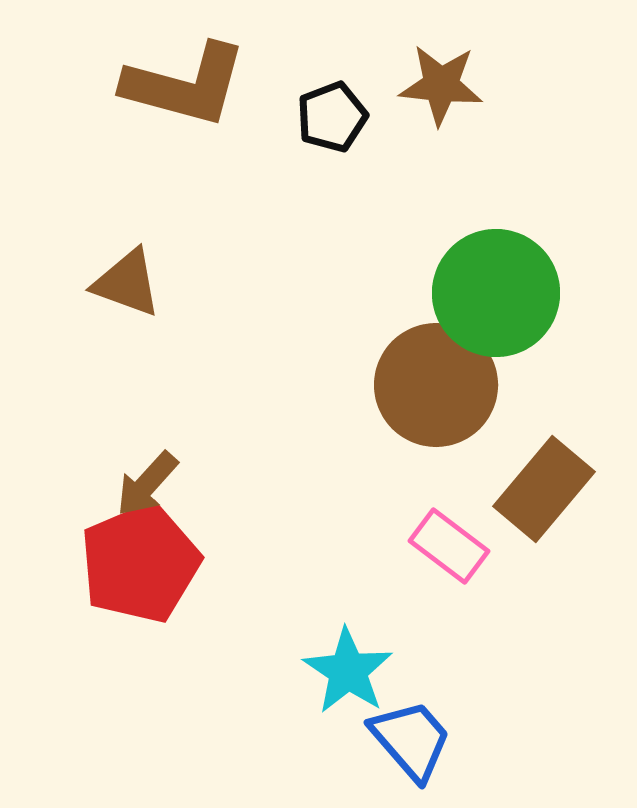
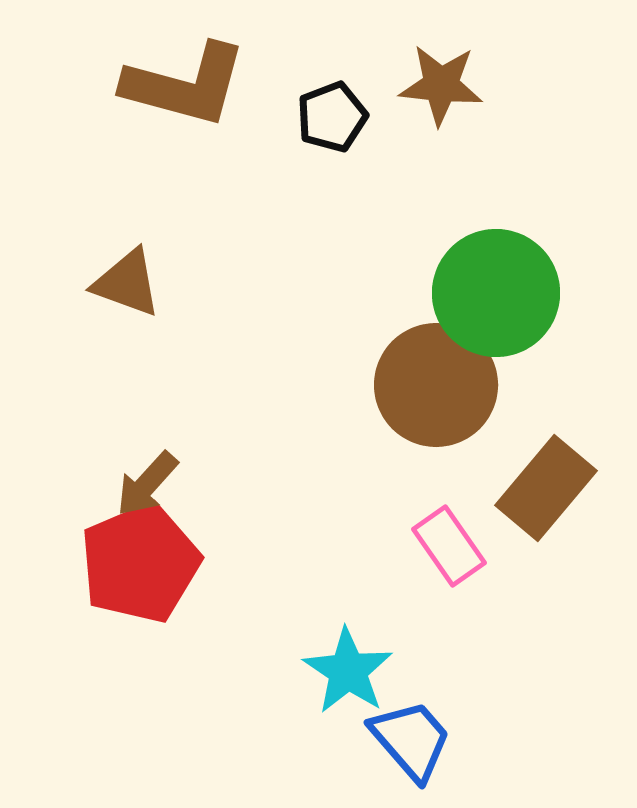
brown rectangle: moved 2 px right, 1 px up
pink rectangle: rotated 18 degrees clockwise
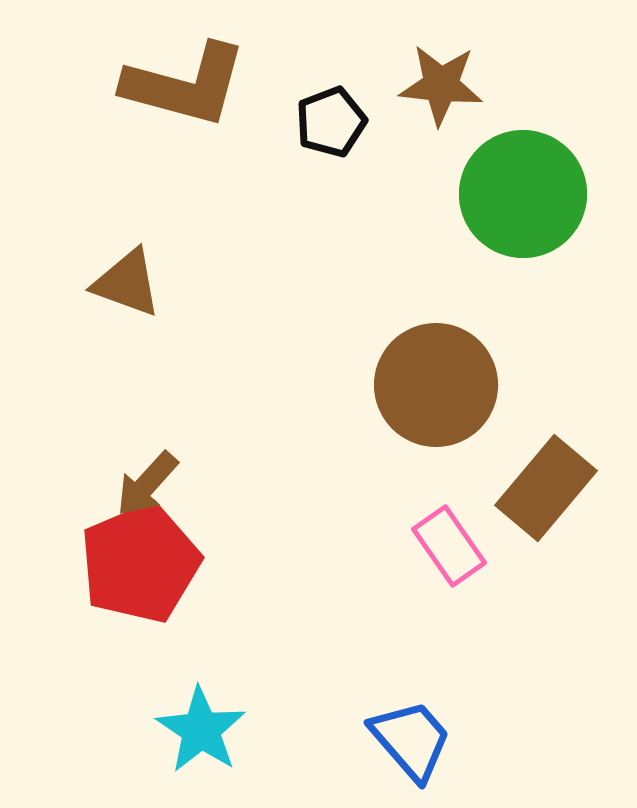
black pentagon: moved 1 px left, 5 px down
green circle: moved 27 px right, 99 px up
cyan star: moved 147 px left, 59 px down
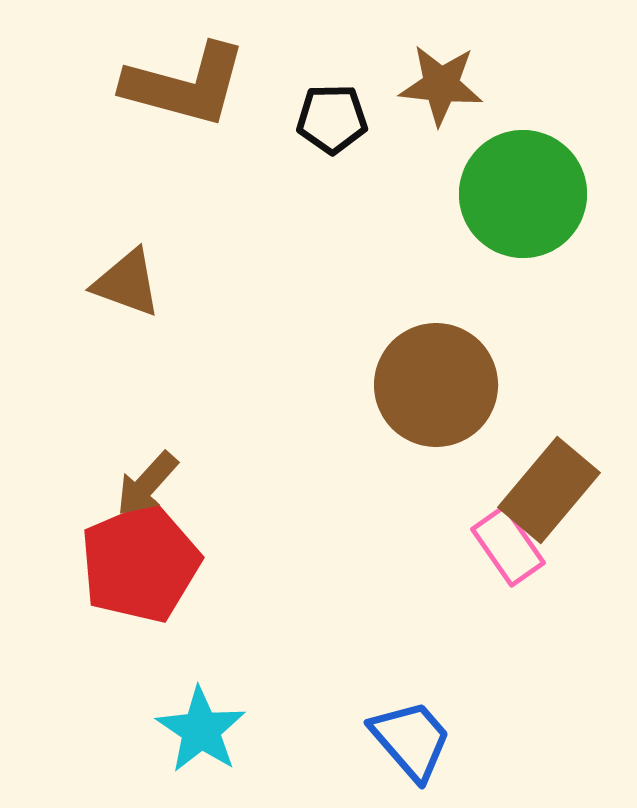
black pentagon: moved 1 px right, 3 px up; rotated 20 degrees clockwise
brown rectangle: moved 3 px right, 2 px down
pink rectangle: moved 59 px right
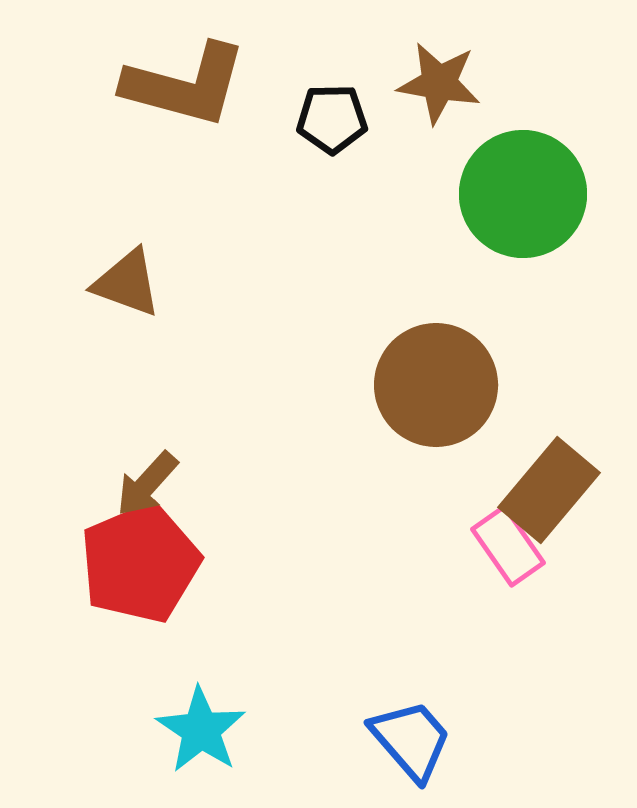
brown star: moved 2 px left, 2 px up; rotated 4 degrees clockwise
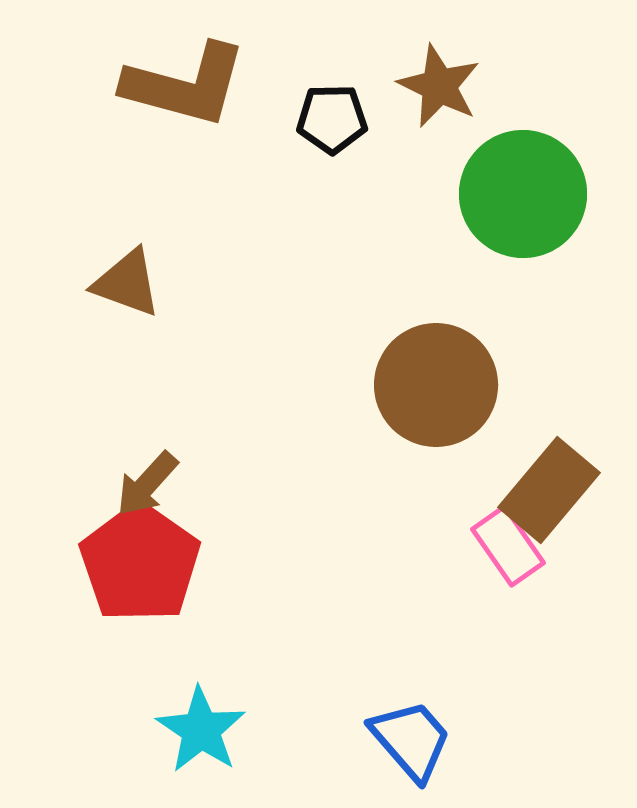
brown star: moved 3 px down; rotated 16 degrees clockwise
red pentagon: rotated 14 degrees counterclockwise
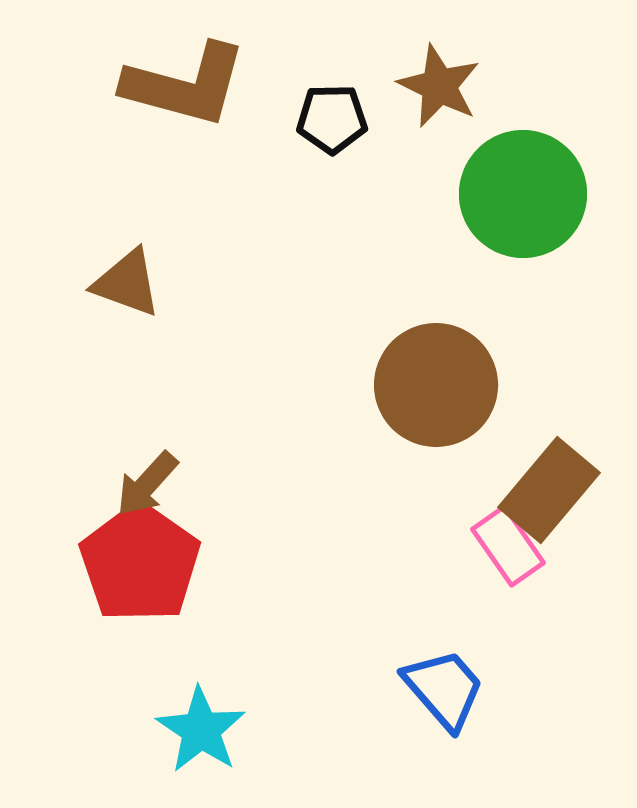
blue trapezoid: moved 33 px right, 51 px up
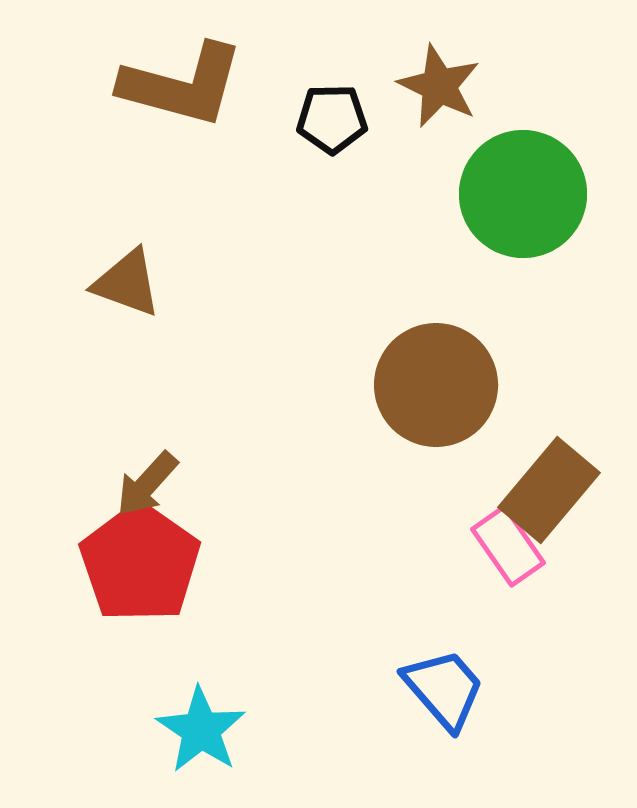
brown L-shape: moved 3 px left
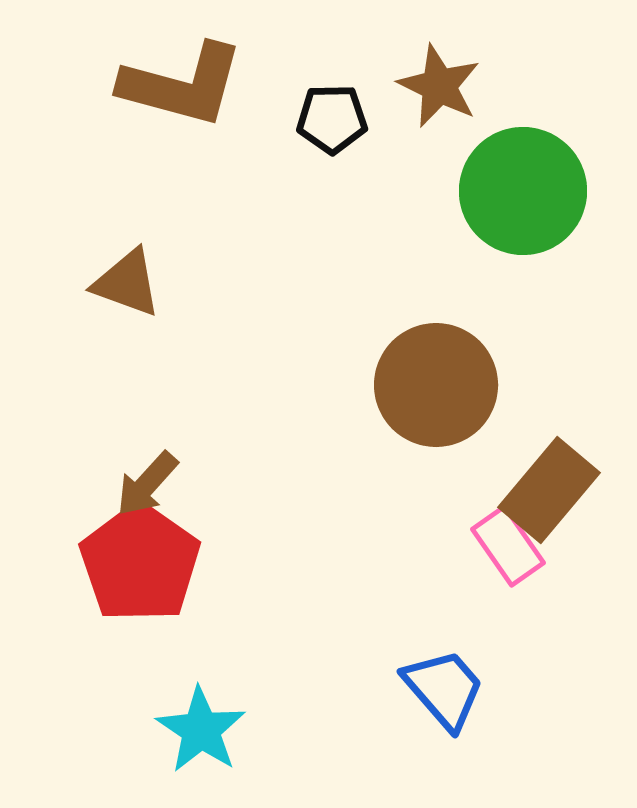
green circle: moved 3 px up
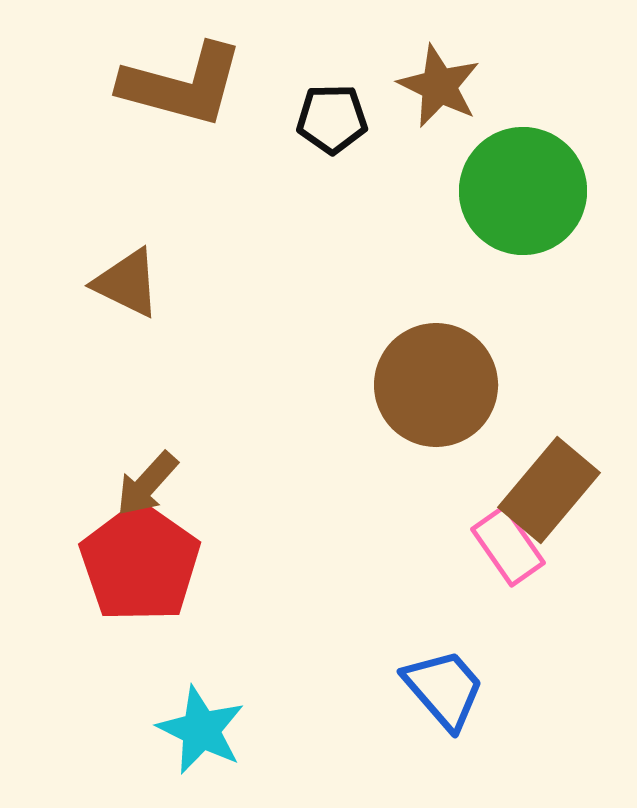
brown triangle: rotated 6 degrees clockwise
cyan star: rotated 8 degrees counterclockwise
